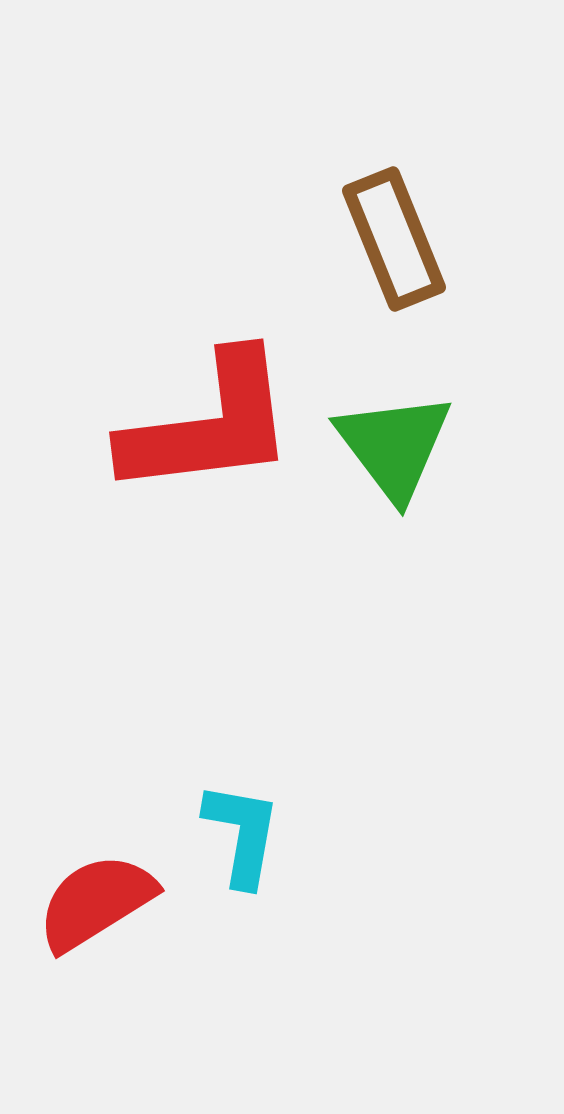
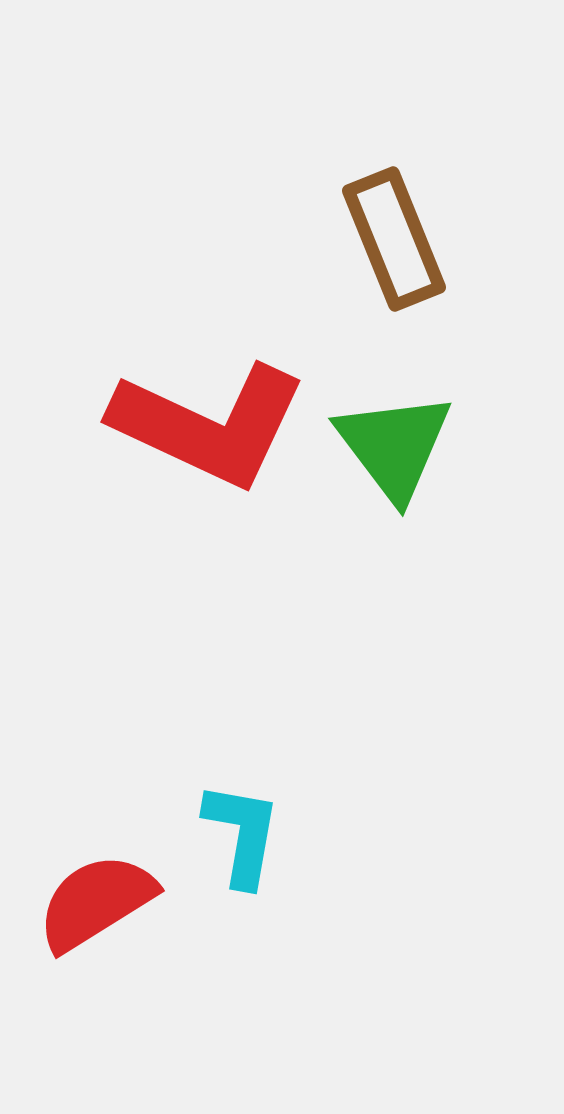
red L-shape: rotated 32 degrees clockwise
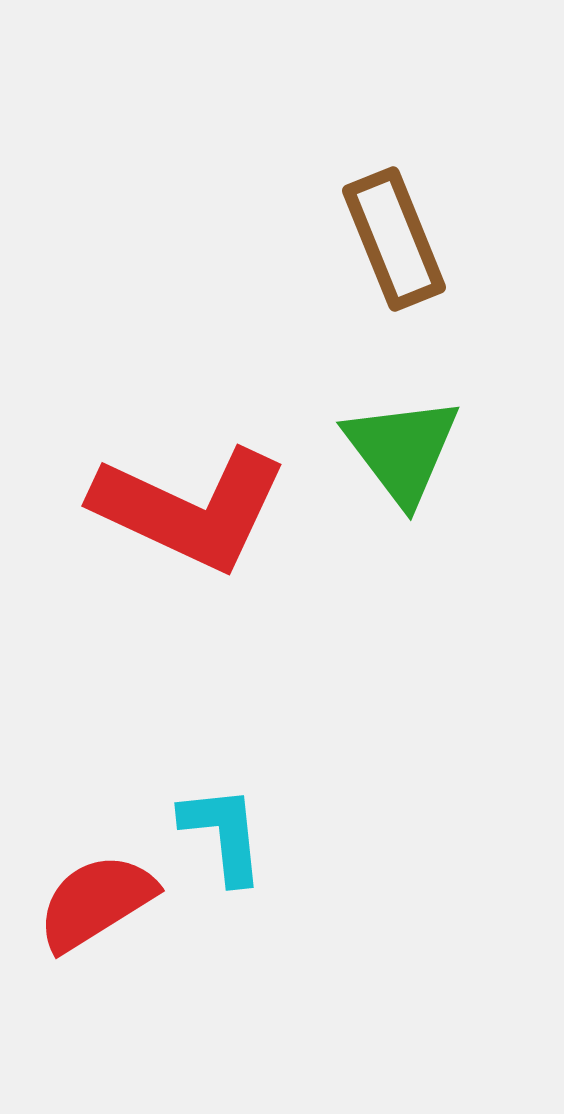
red L-shape: moved 19 px left, 84 px down
green triangle: moved 8 px right, 4 px down
cyan L-shape: moved 19 px left; rotated 16 degrees counterclockwise
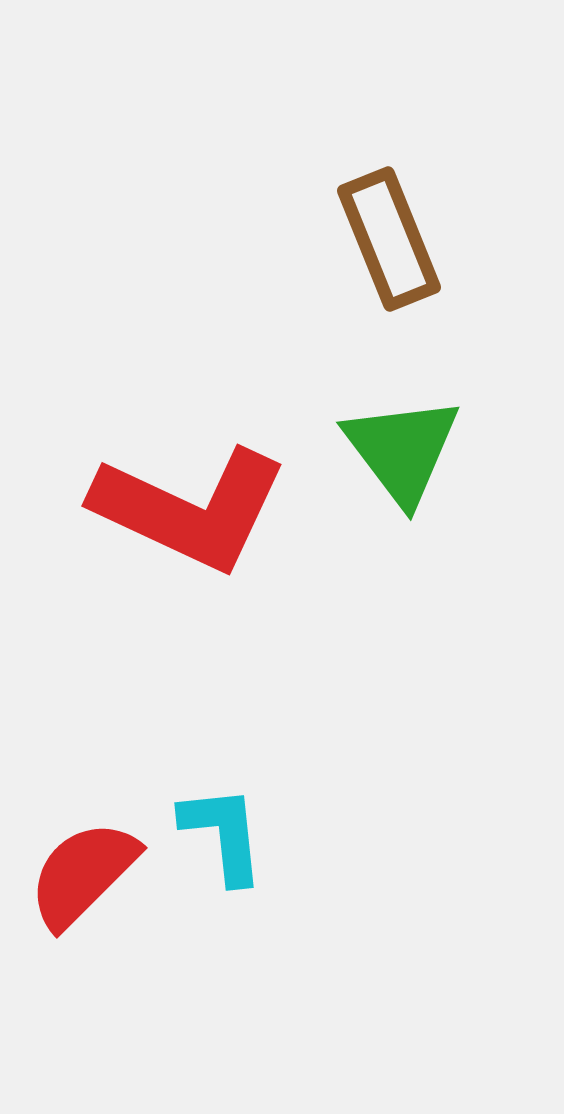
brown rectangle: moved 5 px left
red semicircle: moved 13 px left, 28 px up; rotated 13 degrees counterclockwise
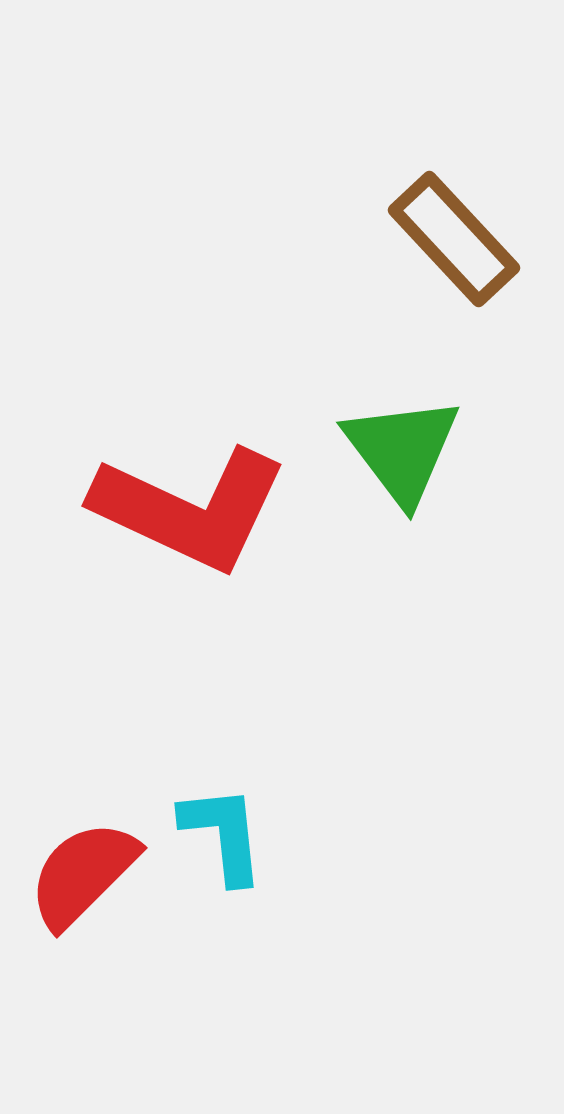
brown rectangle: moved 65 px right; rotated 21 degrees counterclockwise
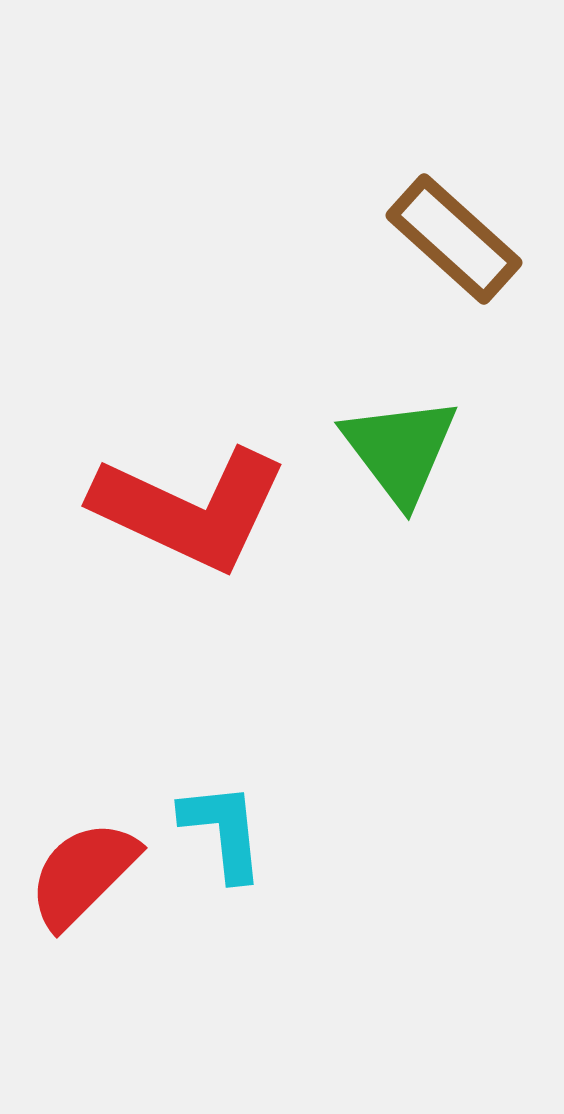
brown rectangle: rotated 5 degrees counterclockwise
green triangle: moved 2 px left
cyan L-shape: moved 3 px up
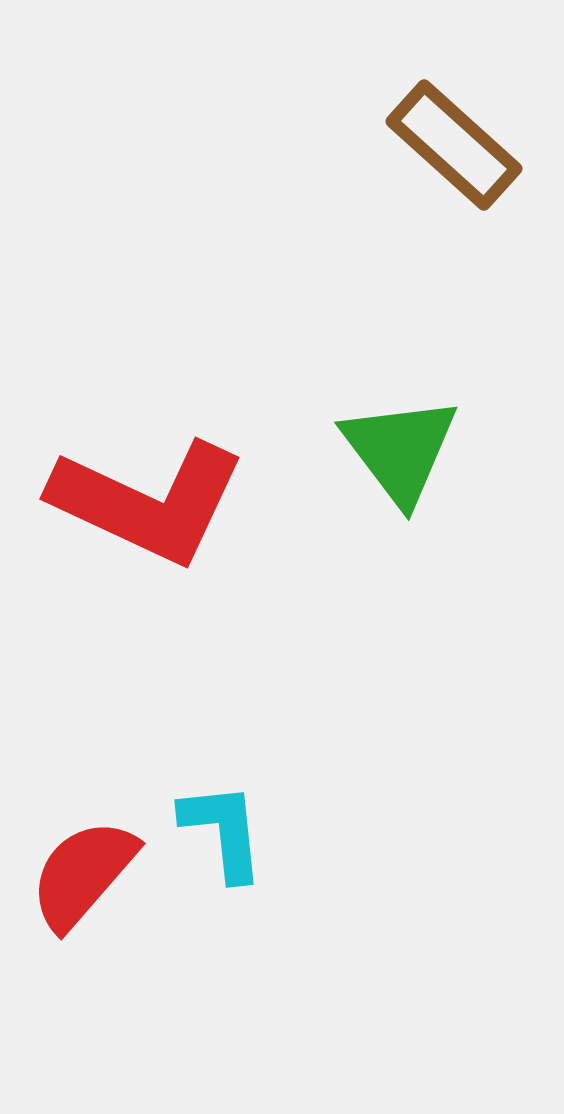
brown rectangle: moved 94 px up
red L-shape: moved 42 px left, 7 px up
red semicircle: rotated 4 degrees counterclockwise
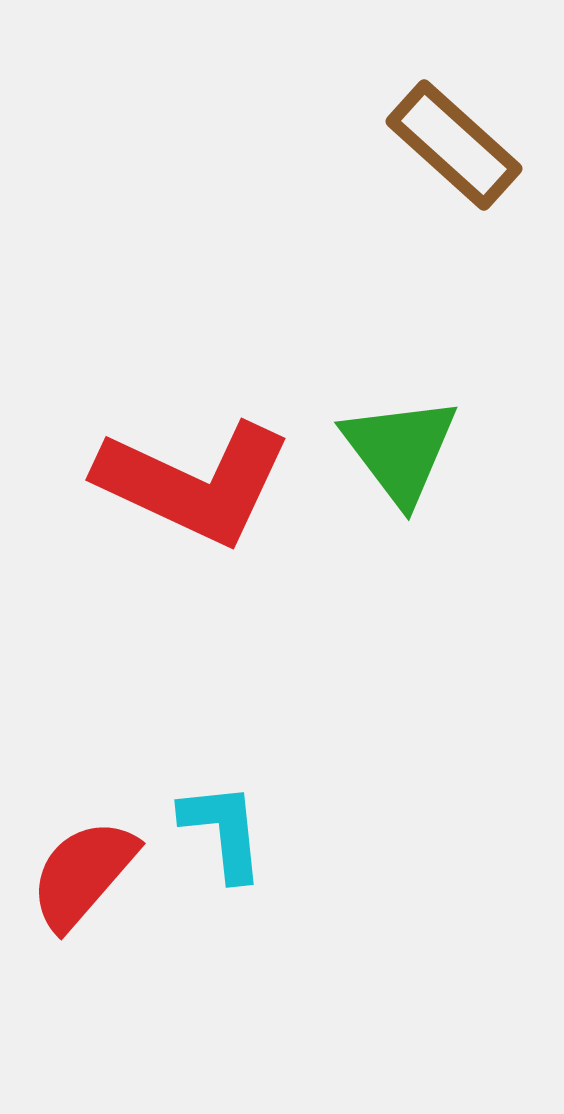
red L-shape: moved 46 px right, 19 px up
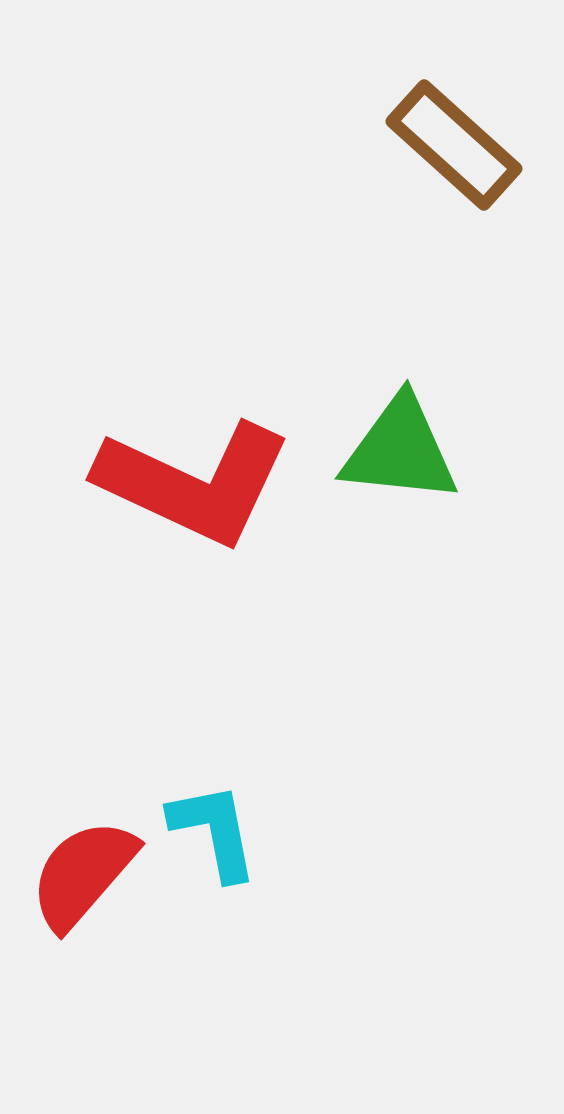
green triangle: rotated 47 degrees counterclockwise
cyan L-shape: moved 9 px left; rotated 5 degrees counterclockwise
